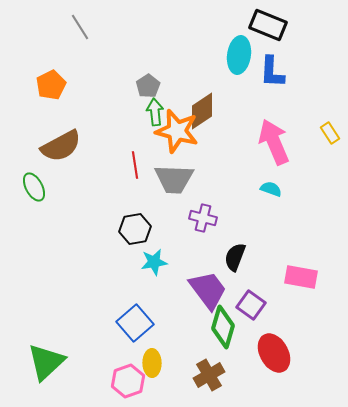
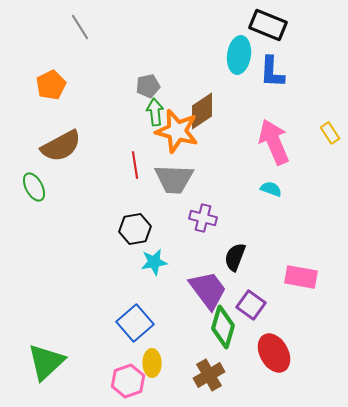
gray pentagon: rotated 20 degrees clockwise
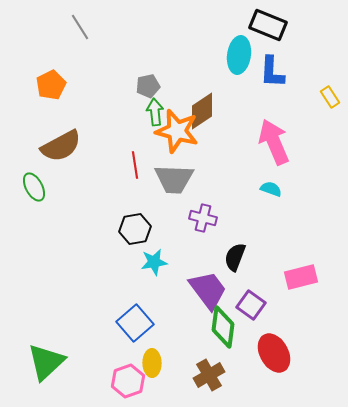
yellow rectangle: moved 36 px up
pink rectangle: rotated 24 degrees counterclockwise
green diamond: rotated 9 degrees counterclockwise
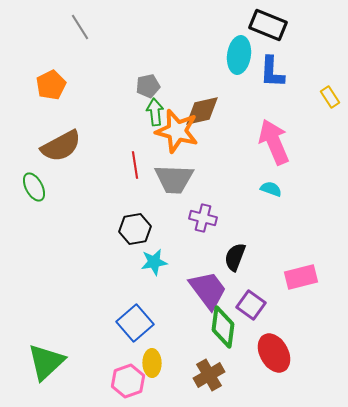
brown diamond: rotated 21 degrees clockwise
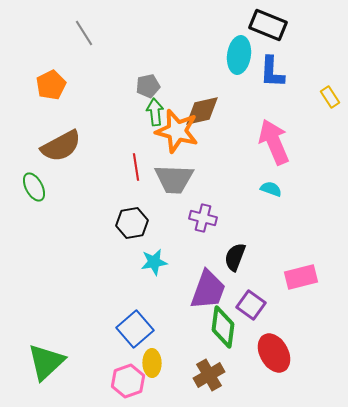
gray line: moved 4 px right, 6 px down
red line: moved 1 px right, 2 px down
black hexagon: moved 3 px left, 6 px up
purple trapezoid: rotated 57 degrees clockwise
blue square: moved 6 px down
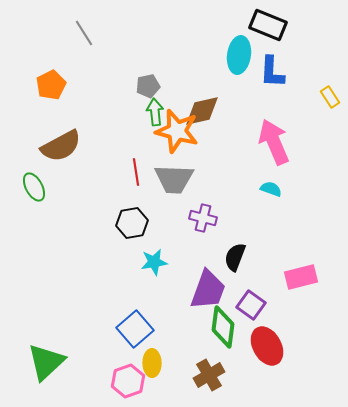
red line: moved 5 px down
red ellipse: moved 7 px left, 7 px up
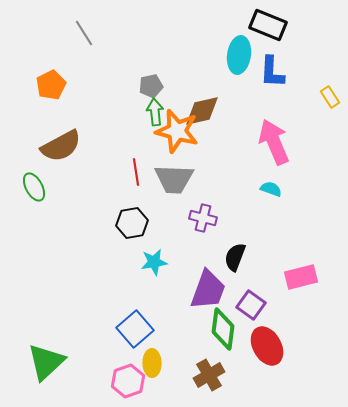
gray pentagon: moved 3 px right
green diamond: moved 2 px down
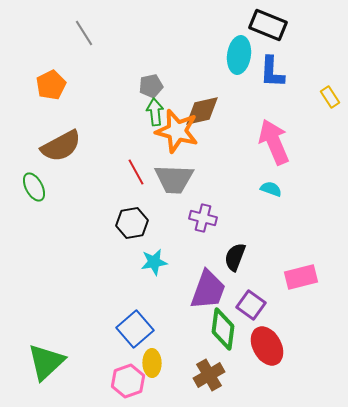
red line: rotated 20 degrees counterclockwise
